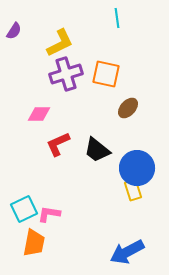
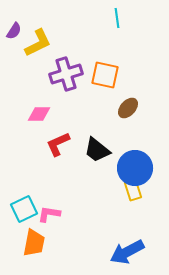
yellow L-shape: moved 22 px left
orange square: moved 1 px left, 1 px down
blue circle: moved 2 px left
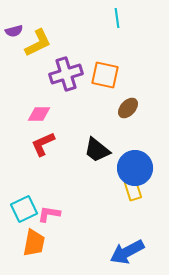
purple semicircle: rotated 42 degrees clockwise
red L-shape: moved 15 px left
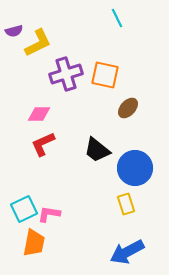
cyan line: rotated 18 degrees counterclockwise
yellow rectangle: moved 7 px left, 14 px down
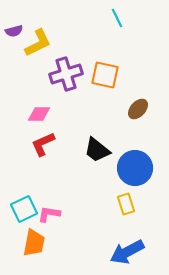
brown ellipse: moved 10 px right, 1 px down
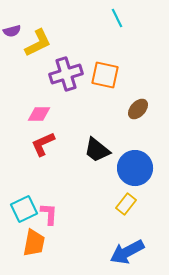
purple semicircle: moved 2 px left
yellow rectangle: rotated 55 degrees clockwise
pink L-shape: rotated 85 degrees clockwise
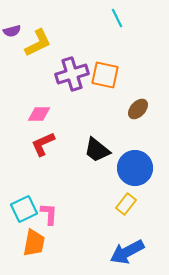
purple cross: moved 6 px right
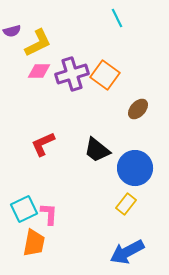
orange square: rotated 24 degrees clockwise
pink diamond: moved 43 px up
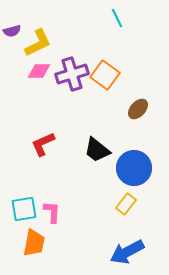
blue circle: moved 1 px left
cyan square: rotated 16 degrees clockwise
pink L-shape: moved 3 px right, 2 px up
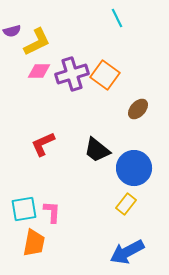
yellow L-shape: moved 1 px left, 1 px up
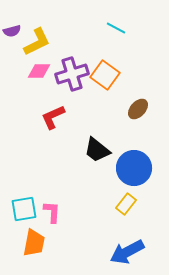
cyan line: moved 1 px left, 10 px down; rotated 36 degrees counterclockwise
red L-shape: moved 10 px right, 27 px up
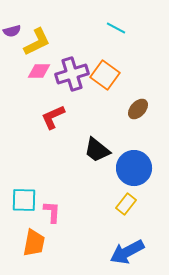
cyan square: moved 9 px up; rotated 12 degrees clockwise
